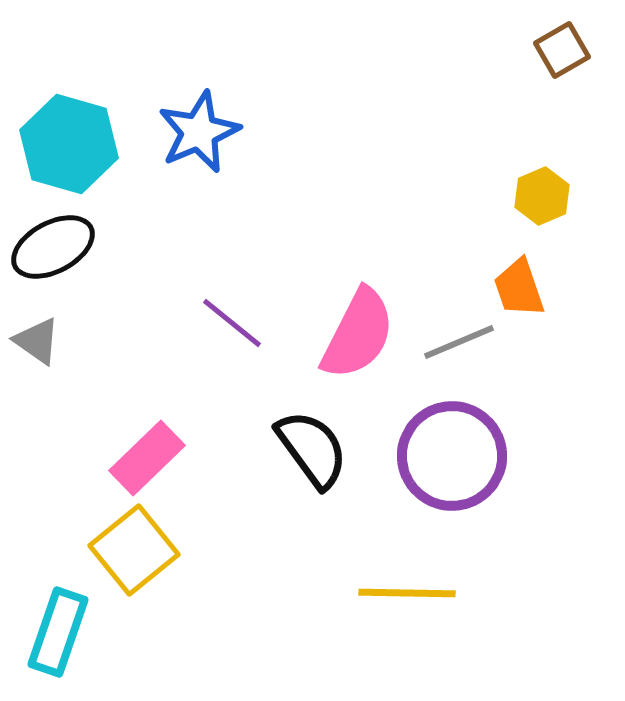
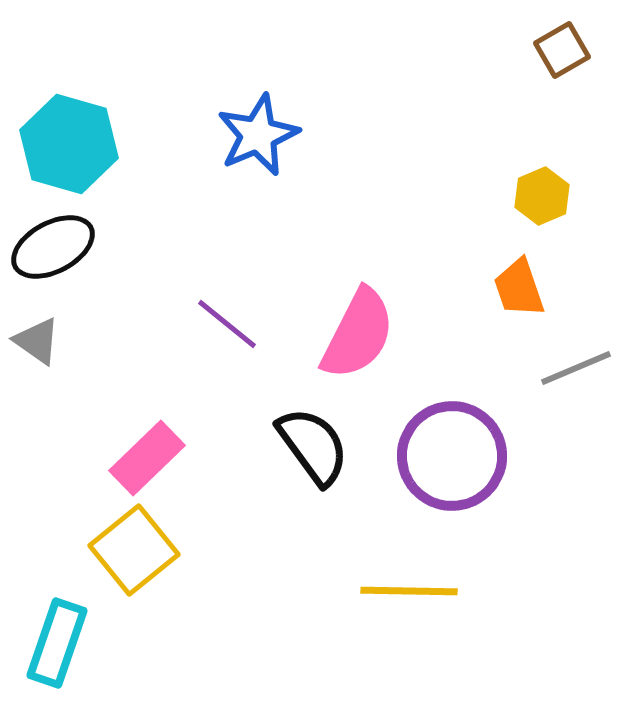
blue star: moved 59 px right, 3 px down
purple line: moved 5 px left, 1 px down
gray line: moved 117 px right, 26 px down
black semicircle: moved 1 px right, 3 px up
yellow line: moved 2 px right, 2 px up
cyan rectangle: moved 1 px left, 11 px down
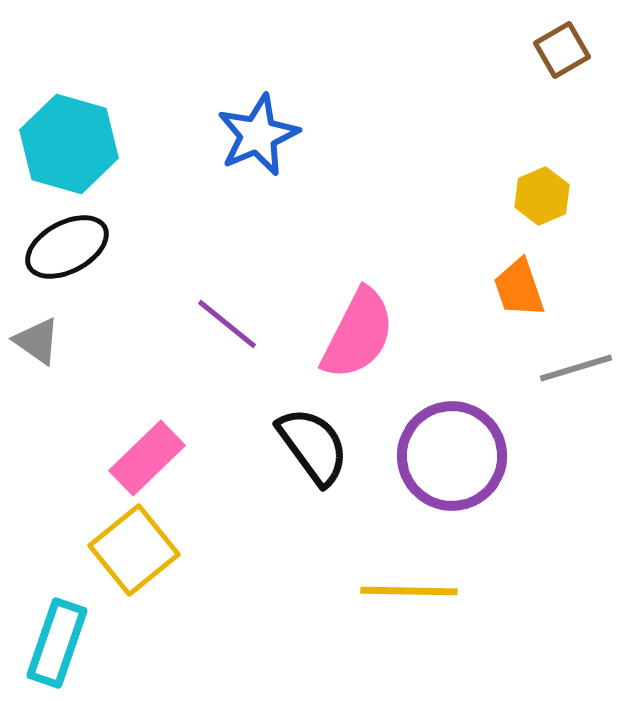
black ellipse: moved 14 px right
gray line: rotated 6 degrees clockwise
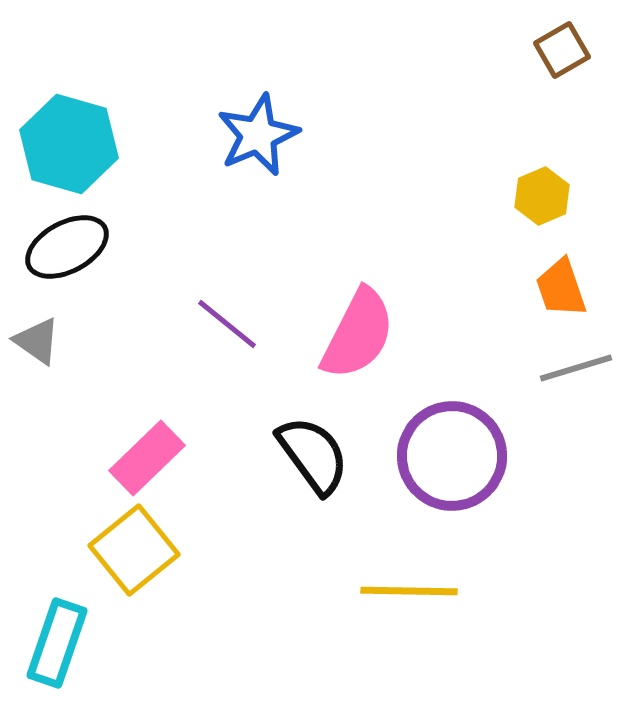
orange trapezoid: moved 42 px right
black semicircle: moved 9 px down
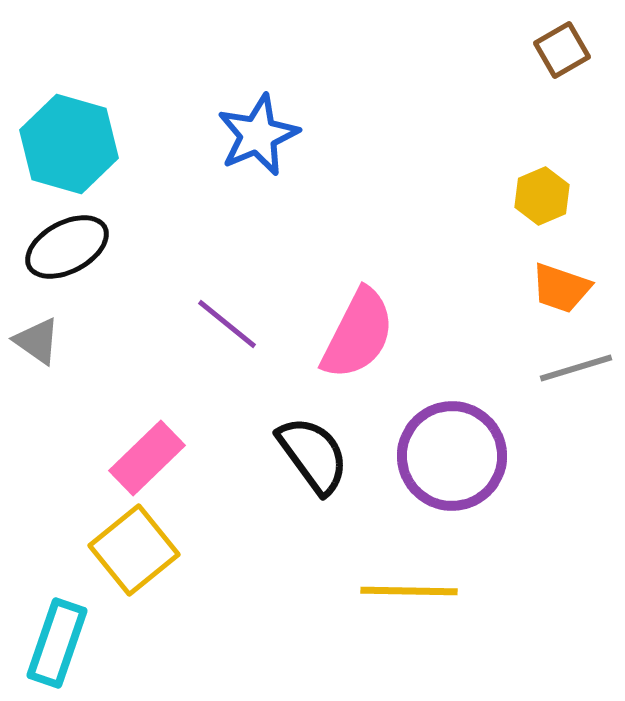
orange trapezoid: rotated 52 degrees counterclockwise
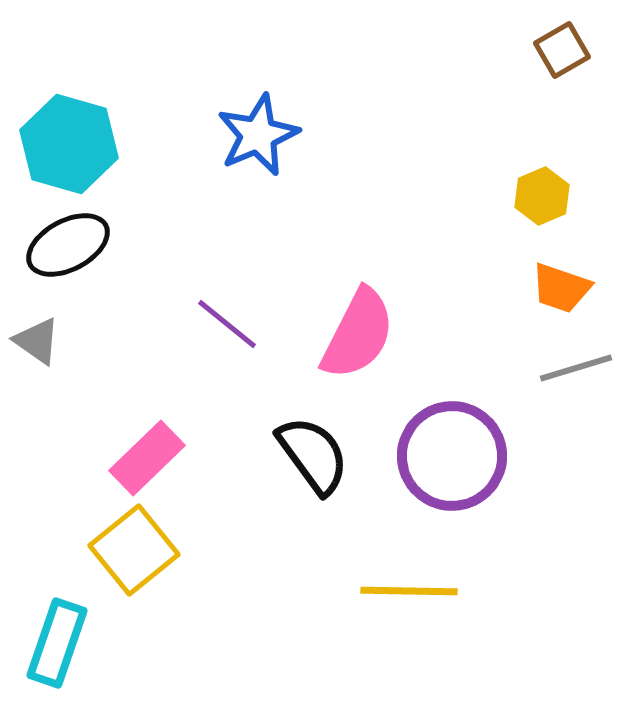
black ellipse: moved 1 px right, 2 px up
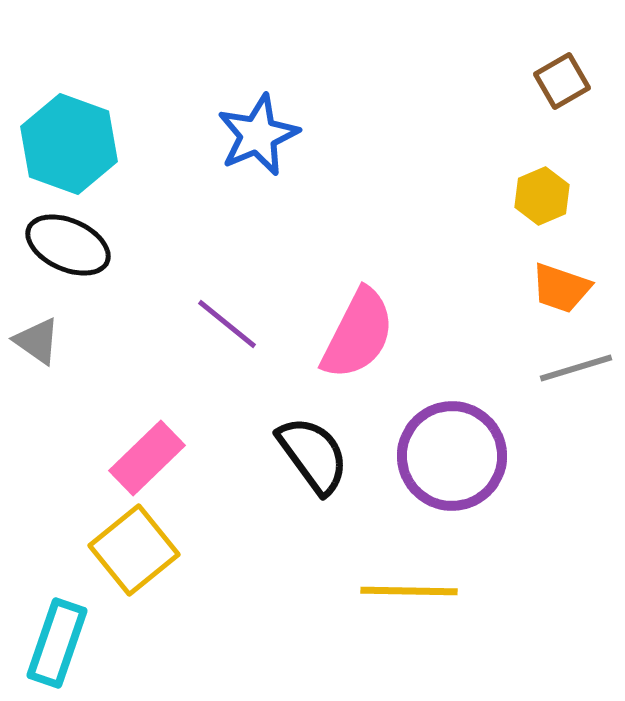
brown square: moved 31 px down
cyan hexagon: rotated 4 degrees clockwise
black ellipse: rotated 52 degrees clockwise
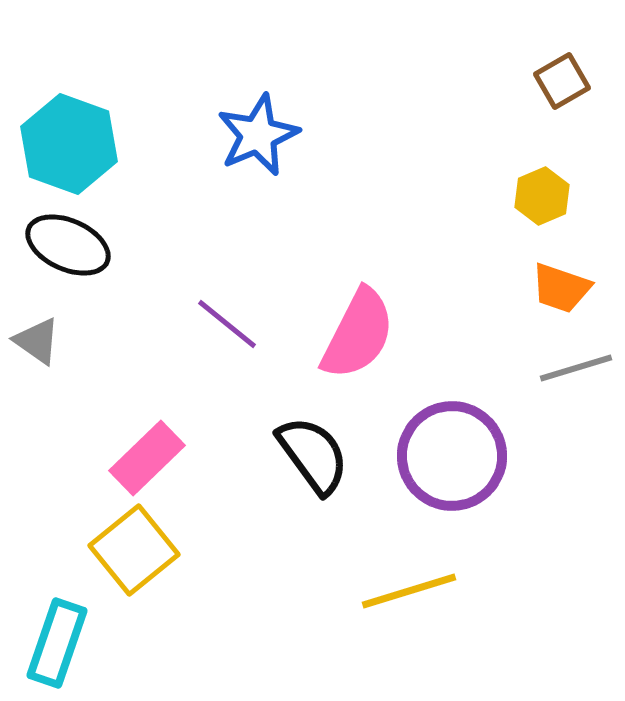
yellow line: rotated 18 degrees counterclockwise
